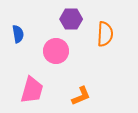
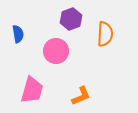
purple hexagon: rotated 20 degrees counterclockwise
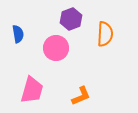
pink circle: moved 3 px up
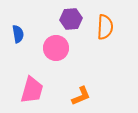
purple hexagon: rotated 15 degrees clockwise
orange semicircle: moved 7 px up
